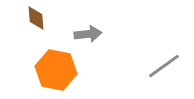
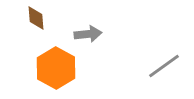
orange hexagon: moved 2 px up; rotated 18 degrees clockwise
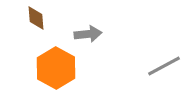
gray line: rotated 8 degrees clockwise
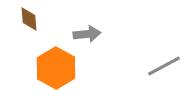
brown diamond: moved 7 px left, 1 px down
gray arrow: moved 1 px left
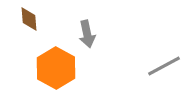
gray arrow: rotated 84 degrees clockwise
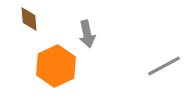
orange hexagon: moved 2 px up; rotated 6 degrees clockwise
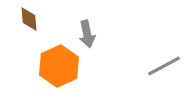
orange hexagon: moved 3 px right
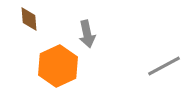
orange hexagon: moved 1 px left
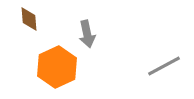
orange hexagon: moved 1 px left, 1 px down
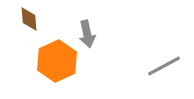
orange hexagon: moved 6 px up
